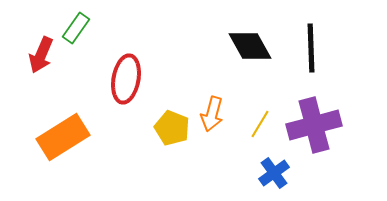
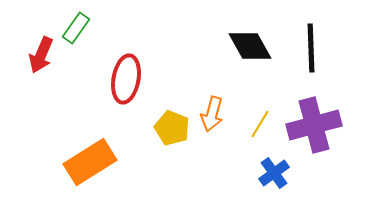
orange rectangle: moved 27 px right, 25 px down
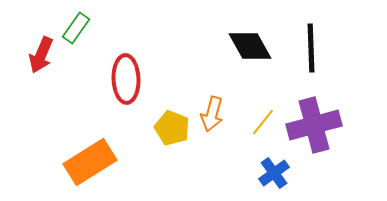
red ellipse: rotated 12 degrees counterclockwise
yellow line: moved 3 px right, 2 px up; rotated 8 degrees clockwise
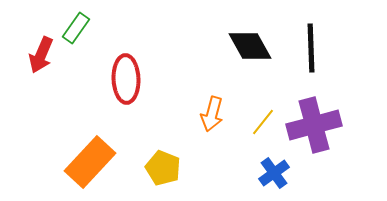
yellow pentagon: moved 9 px left, 40 px down
orange rectangle: rotated 15 degrees counterclockwise
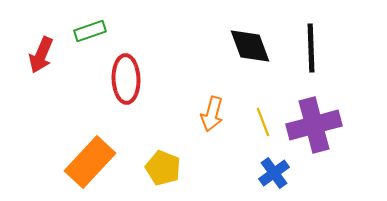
green rectangle: moved 14 px right, 3 px down; rotated 36 degrees clockwise
black diamond: rotated 9 degrees clockwise
yellow line: rotated 60 degrees counterclockwise
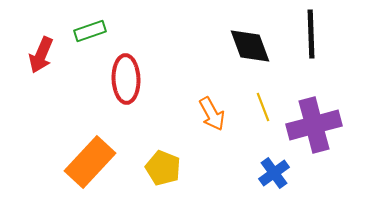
black line: moved 14 px up
orange arrow: rotated 44 degrees counterclockwise
yellow line: moved 15 px up
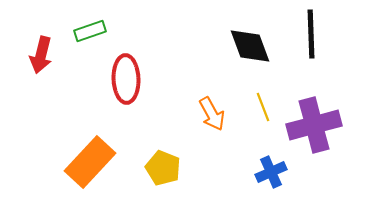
red arrow: rotated 9 degrees counterclockwise
blue cross: moved 3 px left, 1 px up; rotated 12 degrees clockwise
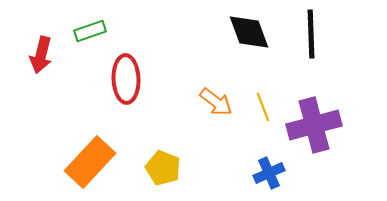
black diamond: moved 1 px left, 14 px up
orange arrow: moved 4 px right, 12 px up; rotated 24 degrees counterclockwise
blue cross: moved 2 px left, 1 px down
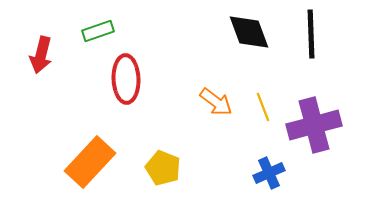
green rectangle: moved 8 px right
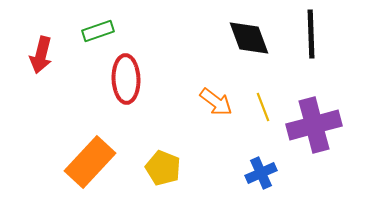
black diamond: moved 6 px down
blue cross: moved 8 px left
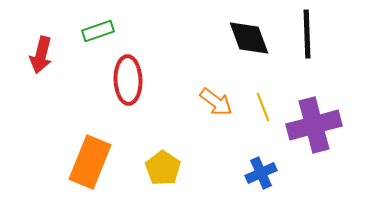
black line: moved 4 px left
red ellipse: moved 2 px right, 1 px down
orange rectangle: rotated 21 degrees counterclockwise
yellow pentagon: rotated 12 degrees clockwise
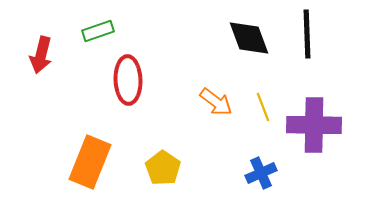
purple cross: rotated 16 degrees clockwise
